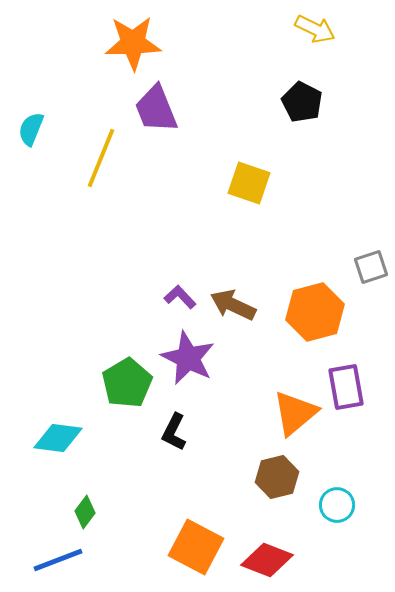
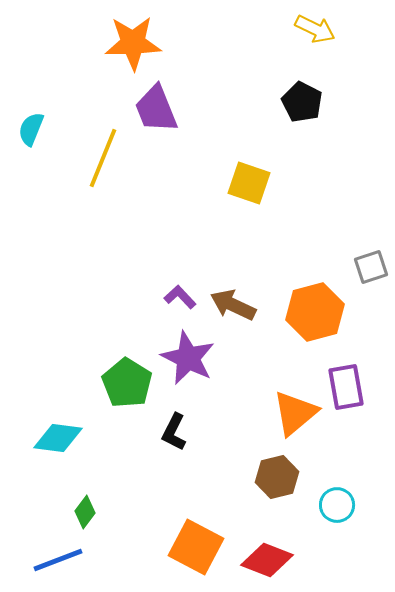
yellow line: moved 2 px right
green pentagon: rotated 9 degrees counterclockwise
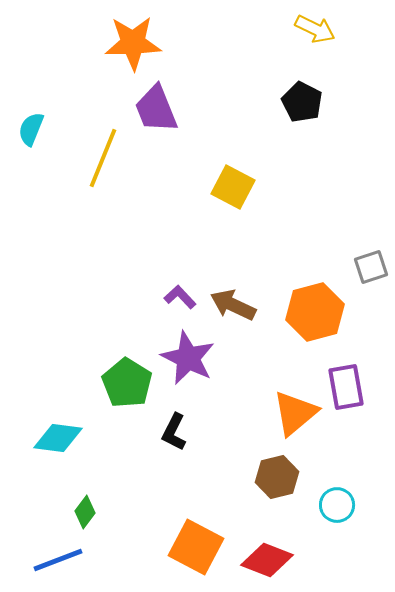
yellow square: moved 16 px left, 4 px down; rotated 9 degrees clockwise
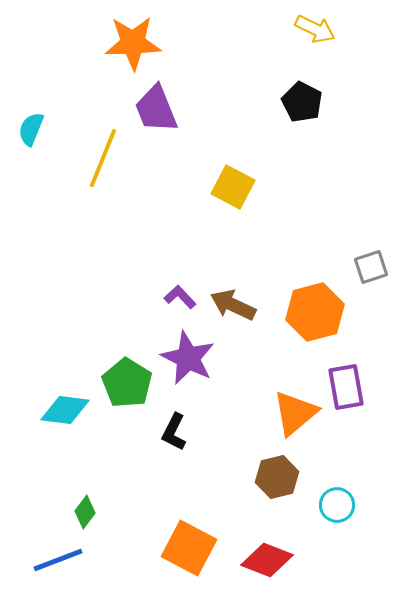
cyan diamond: moved 7 px right, 28 px up
orange square: moved 7 px left, 1 px down
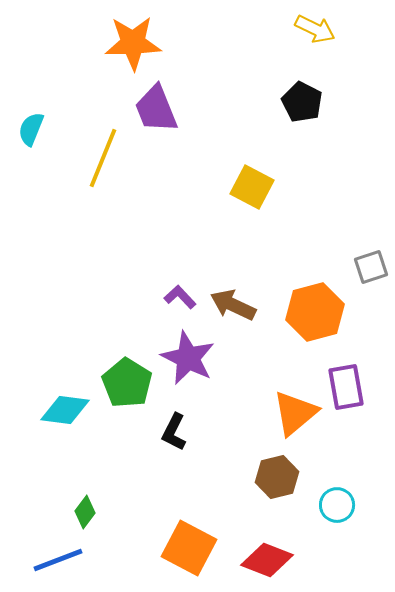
yellow square: moved 19 px right
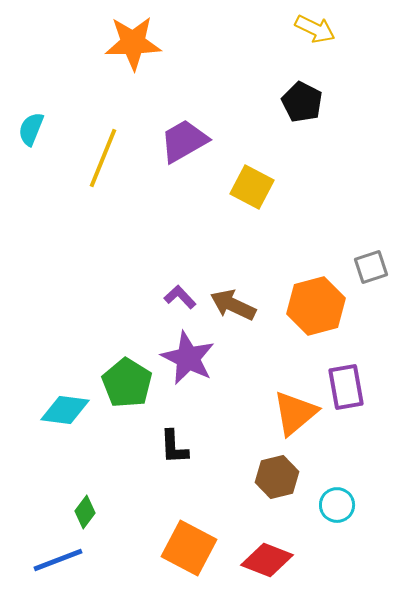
purple trapezoid: moved 28 px right, 32 px down; rotated 82 degrees clockwise
orange hexagon: moved 1 px right, 6 px up
black L-shape: moved 15 px down; rotated 30 degrees counterclockwise
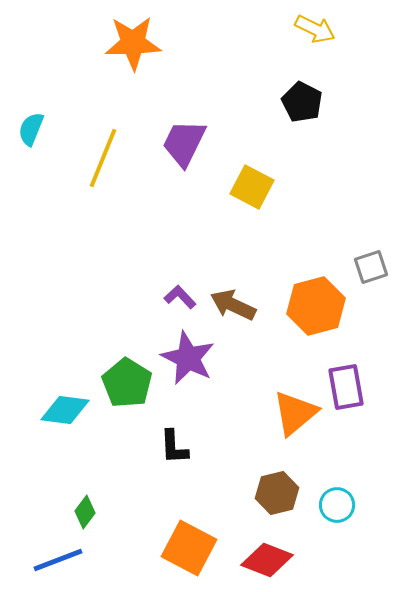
purple trapezoid: moved 2 px down; rotated 34 degrees counterclockwise
brown hexagon: moved 16 px down
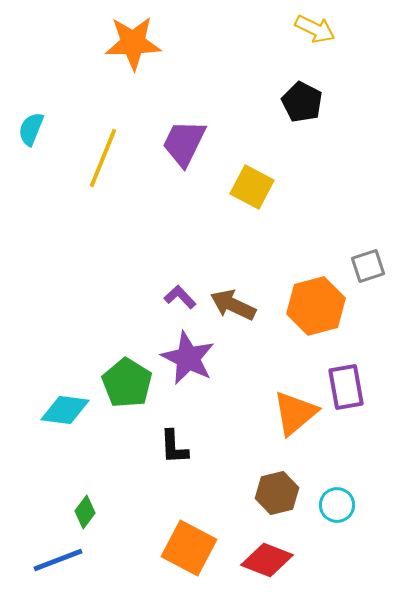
gray square: moved 3 px left, 1 px up
